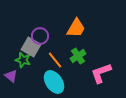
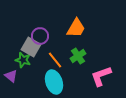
pink L-shape: moved 3 px down
cyan ellipse: rotated 15 degrees clockwise
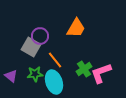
green cross: moved 6 px right, 13 px down
green star: moved 12 px right, 14 px down; rotated 21 degrees counterclockwise
pink L-shape: moved 3 px up
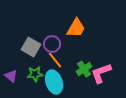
purple circle: moved 12 px right, 8 px down
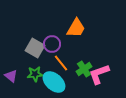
gray square: moved 4 px right, 1 px down
orange line: moved 6 px right, 3 px down
pink L-shape: moved 2 px left, 1 px down
cyan ellipse: rotated 30 degrees counterclockwise
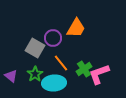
purple circle: moved 1 px right, 6 px up
green star: rotated 28 degrees counterclockwise
cyan ellipse: moved 1 px down; rotated 45 degrees counterclockwise
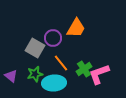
green star: rotated 21 degrees clockwise
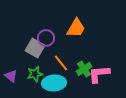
purple circle: moved 7 px left
pink L-shape: rotated 15 degrees clockwise
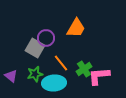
pink L-shape: moved 2 px down
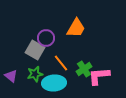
gray square: moved 2 px down
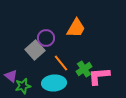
gray square: rotated 18 degrees clockwise
green star: moved 12 px left, 12 px down
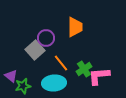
orange trapezoid: moved 1 px left, 1 px up; rotated 30 degrees counterclockwise
